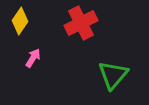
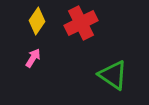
yellow diamond: moved 17 px right
green triangle: rotated 36 degrees counterclockwise
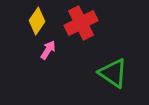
pink arrow: moved 15 px right, 8 px up
green triangle: moved 2 px up
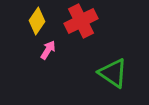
red cross: moved 2 px up
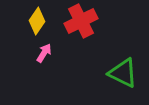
pink arrow: moved 4 px left, 3 px down
green triangle: moved 10 px right; rotated 8 degrees counterclockwise
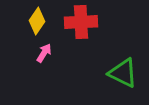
red cross: moved 1 px down; rotated 24 degrees clockwise
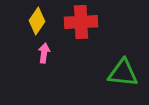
pink arrow: rotated 24 degrees counterclockwise
green triangle: rotated 20 degrees counterclockwise
